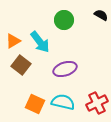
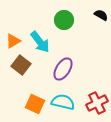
purple ellipse: moved 2 px left; rotated 40 degrees counterclockwise
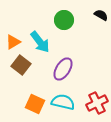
orange triangle: moved 1 px down
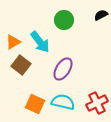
black semicircle: rotated 56 degrees counterclockwise
